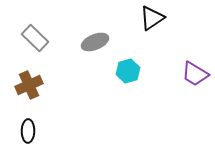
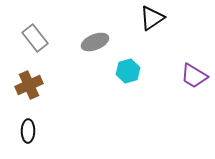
gray rectangle: rotated 8 degrees clockwise
purple trapezoid: moved 1 px left, 2 px down
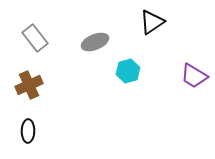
black triangle: moved 4 px down
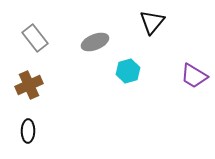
black triangle: rotated 16 degrees counterclockwise
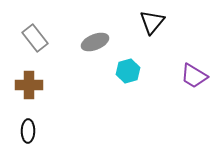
brown cross: rotated 24 degrees clockwise
